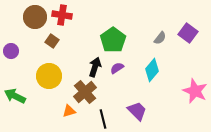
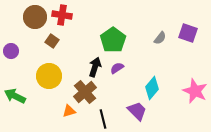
purple square: rotated 18 degrees counterclockwise
cyan diamond: moved 18 px down
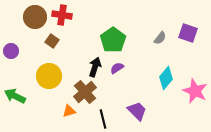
cyan diamond: moved 14 px right, 10 px up
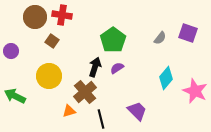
black line: moved 2 px left
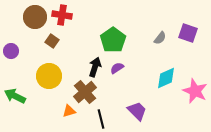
cyan diamond: rotated 25 degrees clockwise
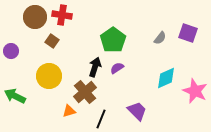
black line: rotated 36 degrees clockwise
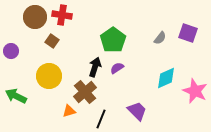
green arrow: moved 1 px right
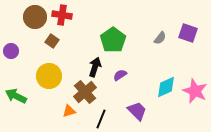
purple semicircle: moved 3 px right, 7 px down
cyan diamond: moved 9 px down
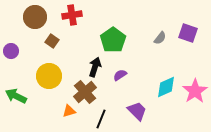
red cross: moved 10 px right; rotated 18 degrees counterclockwise
pink star: rotated 15 degrees clockwise
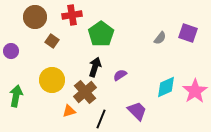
green pentagon: moved 12 px left, 6 px up
yellow circle: moved 3 px right, 4 px down
green arrow: rotated 75 degrees clockwise
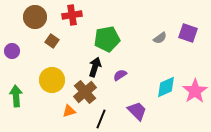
green pentagon: moved 6 px right, 5 px down; rotated 25 degrees clockwise
gray semicircle: rotated 16 degrees clockwise
purple circle: moved 1 px right
green arrow: rotated 15 degrees counterclockwise
